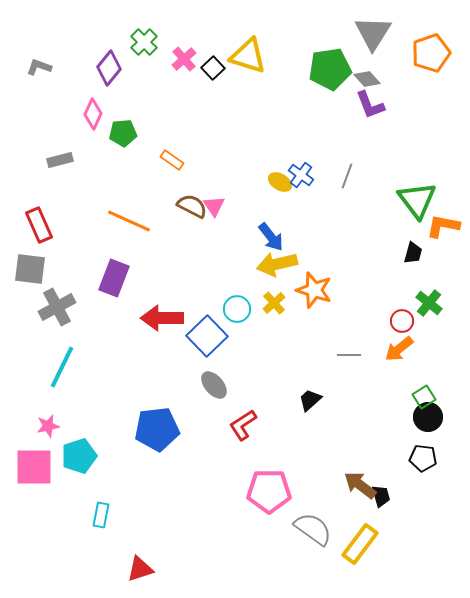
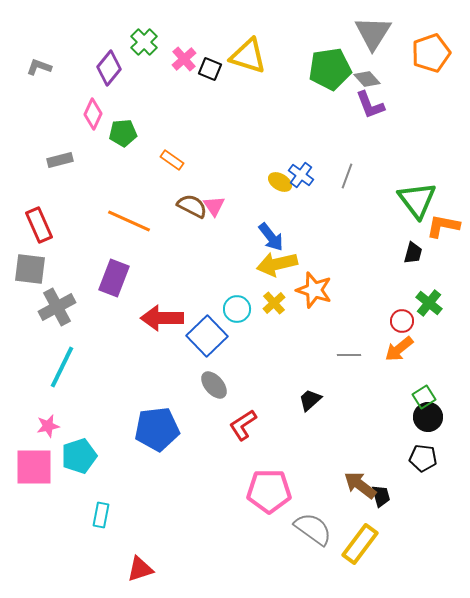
black square at (213, 68): moved 3 px left, 1 px down; rotated 25 degrees counterclockwise
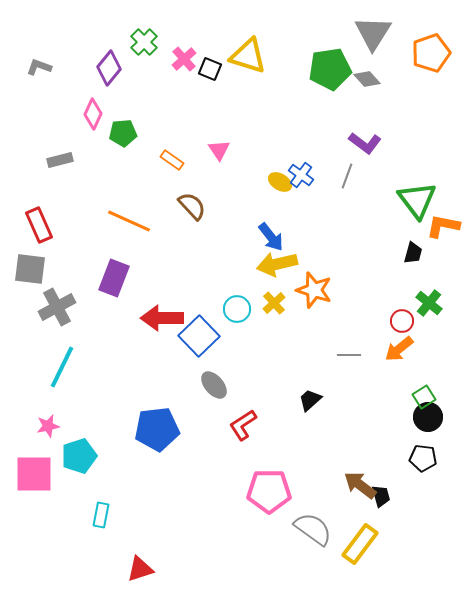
purple L-shape at (370, 105): moved 5 px left, 38 px down; rotated 32 degrees counterclockwise
brown semicircle at (192, 206): rotated 20 degrees clockwise
pink triangle at (214, 206): moved 5 px right, 56 px up
blue square at (207, 336): moved 8 px left
pink square at (34, 467): moved 7 px down
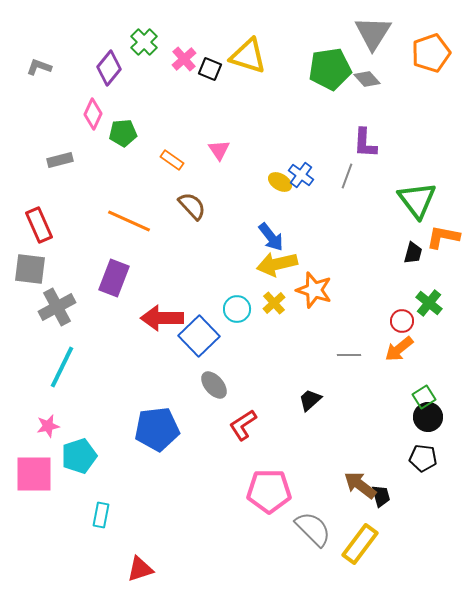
purple L-shape at (365, 143): rotated 56 degrees clockwise
orange L-shape at (443, 226): moved 11 px down
gray semicircle at (313, 529): rotated 9 degrees clockwise
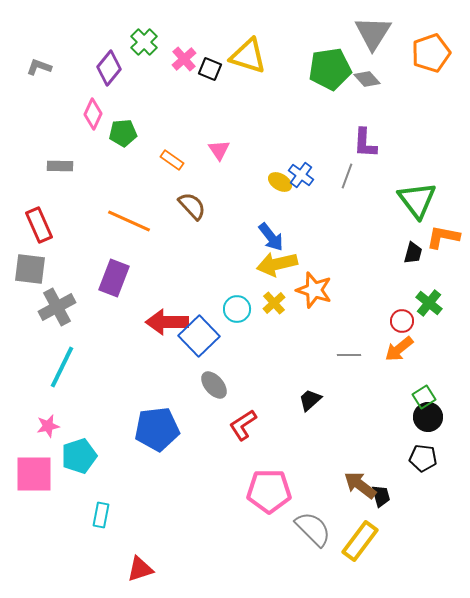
gray rectangle at (60, 160): moved 6 px down; rotated 15 degrees clockwise
red arrow at (162, 318): moved 5 px right, 4 px down
yellow rectangle at (360, 544): moved 3 px up
